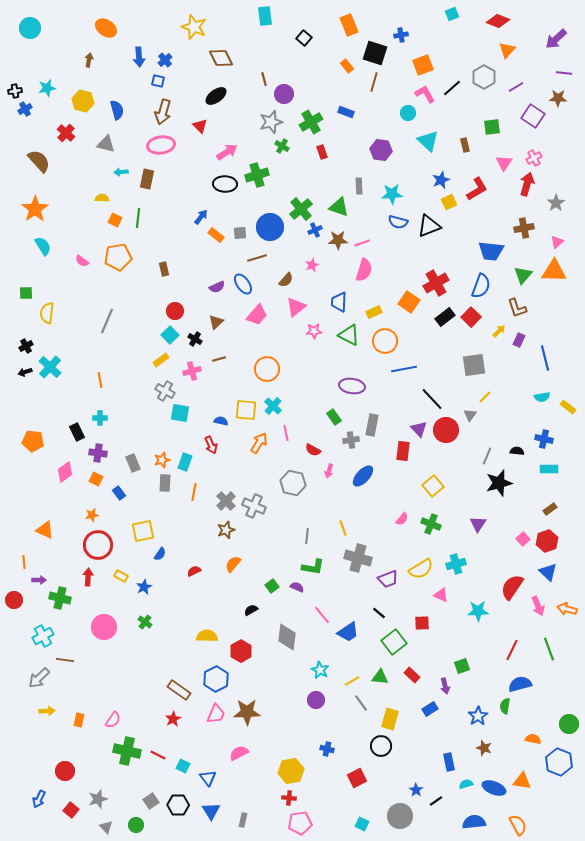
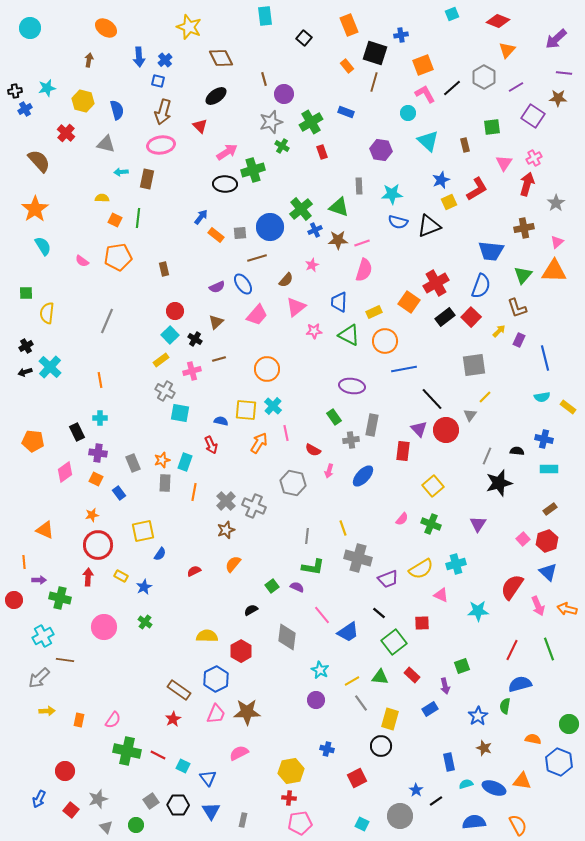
yellow star at (194, 27): moved 5 px left
green cross at (257, 175): moved 4 px left, 5 px up
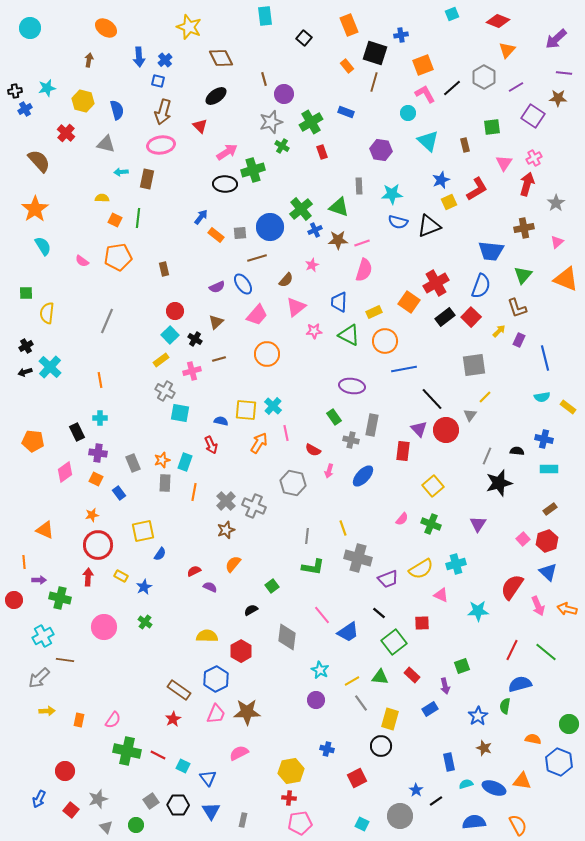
orange triangle at (554, 271): moved 12 px right, 8 px down; rotated 20 degrees clockwise
orange circle at (267, 369): moved 15 px up
gray cross at (351, 440): rotated 21 degrees clockwise
purple semicircle at (297, 587): moved 87 px left
green line at (549, 649): moved 3 px left, 3 px down; rotated 30 degrees counterclockwise
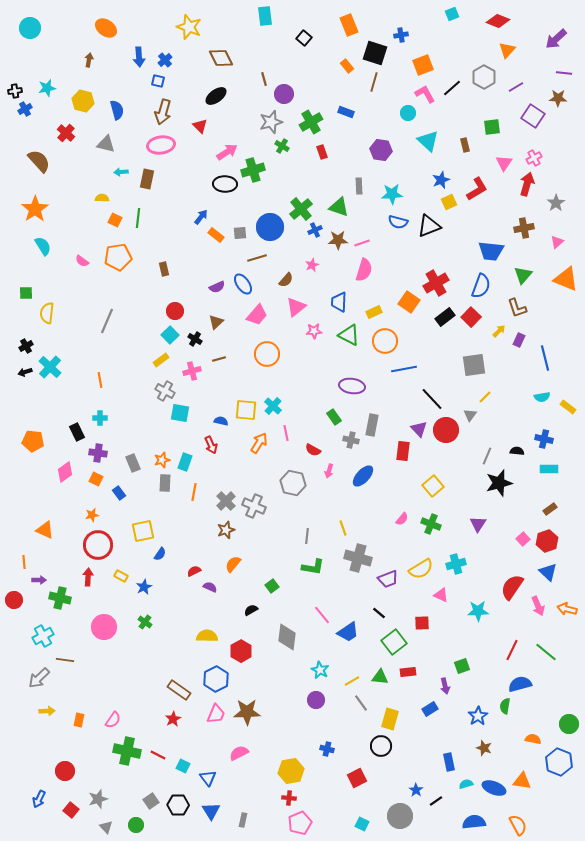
red rectangle at (412, 675): moved 4 px left, 3 px up; rotated 49 degrees counterclockwise
pink pentagon at (300, 823): rotated 15 degrees counterclockwise
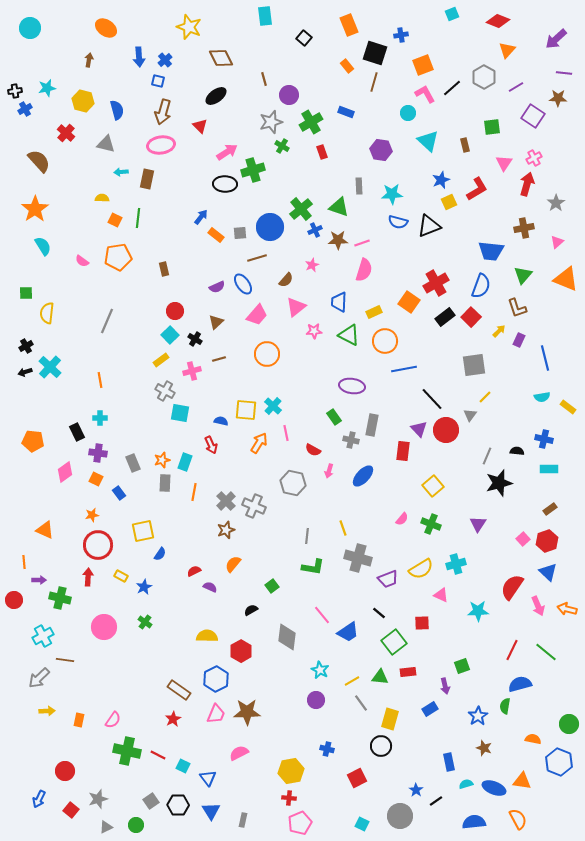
purple circle at (284, 94): moved 5 px right, 1 px down
orange semicircle at (518, 825): moved 6 px up
gray triangle at (106, 827): rotated 48 degrees clockwise
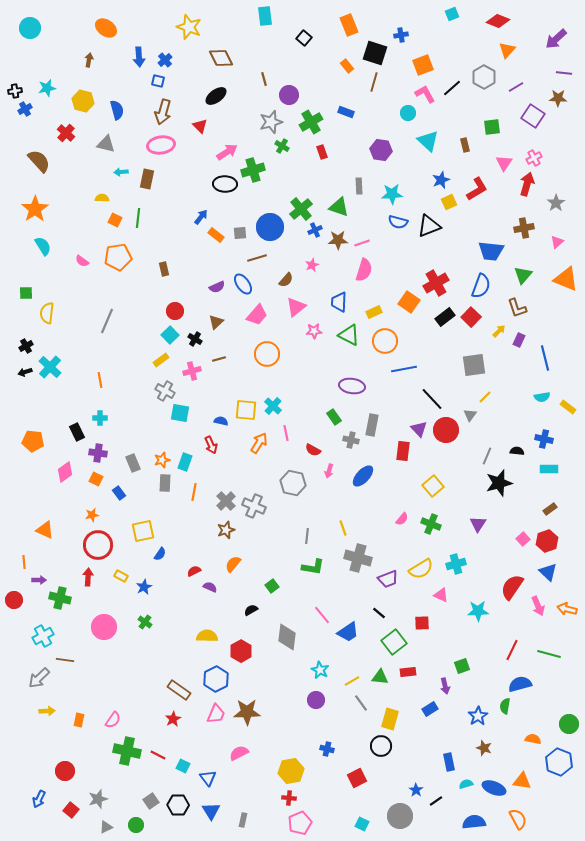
green line at (546, 652): moved 3 px right, 2 px down; rotated 25 degrees counterclockwise
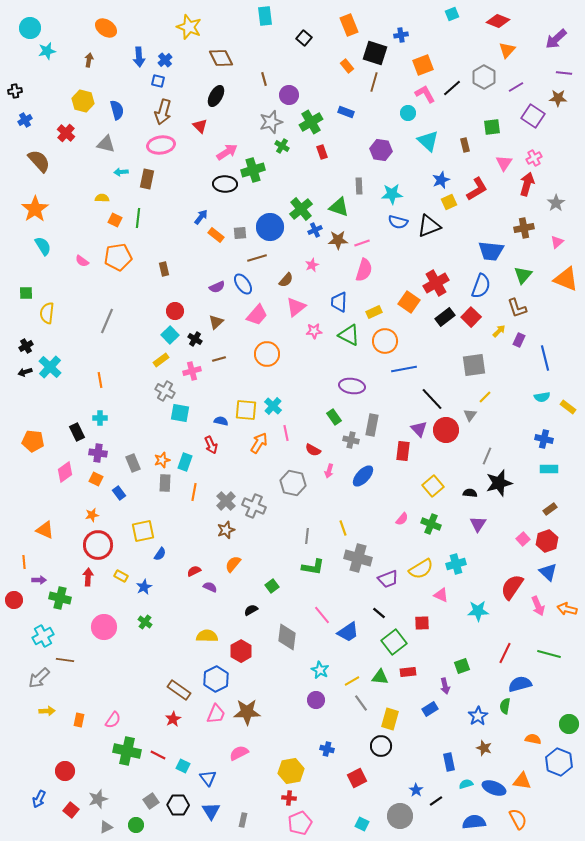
cyan star at (47, 88): moved 37 px up
black ellipse at (216, 96): rotated 25 degrees counterclockwise
blue cross at (25, 109): moved 11 px down
black semicircle at (517, 451): moved 47 px left, 42 px down
red line at (512, 650): moved 7 px left, 3 px down
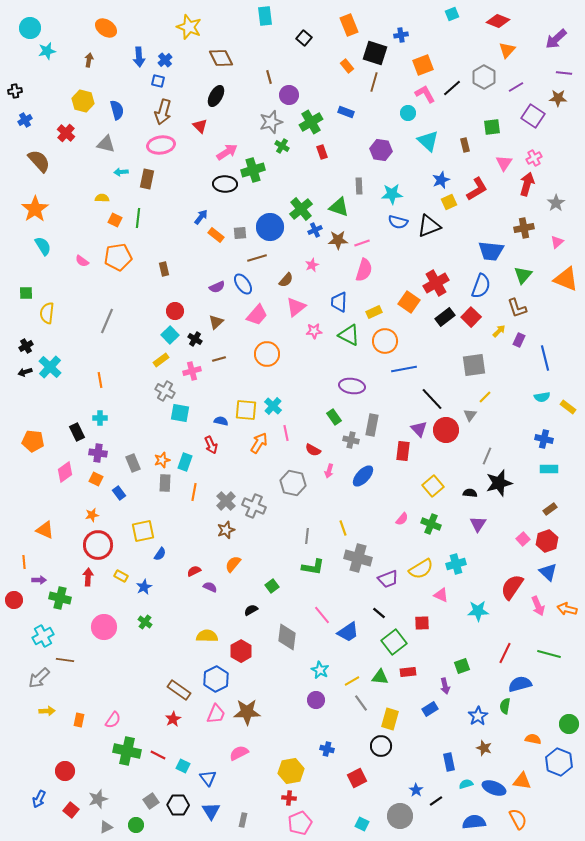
brown line at (264, 79): moved 5 px right, 2 px up
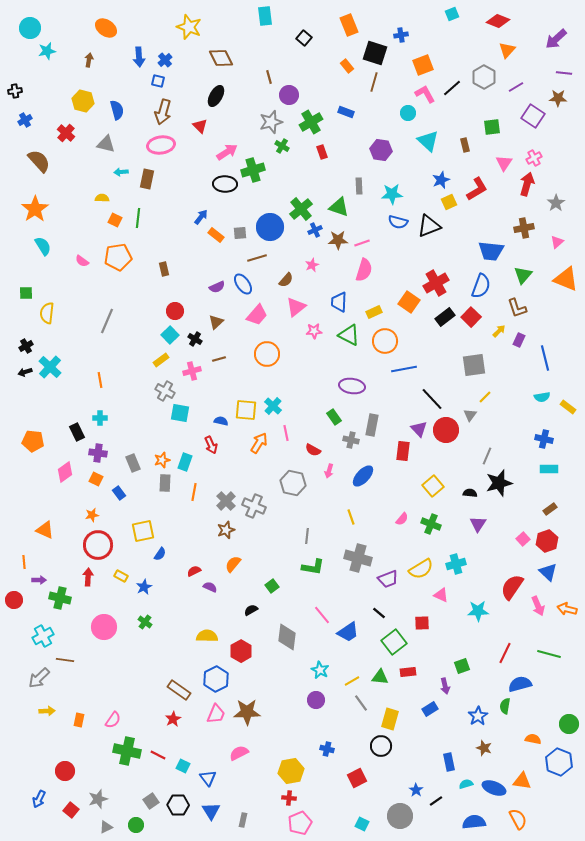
yellow line at (343, 528): moved 8 px right, 11 px up
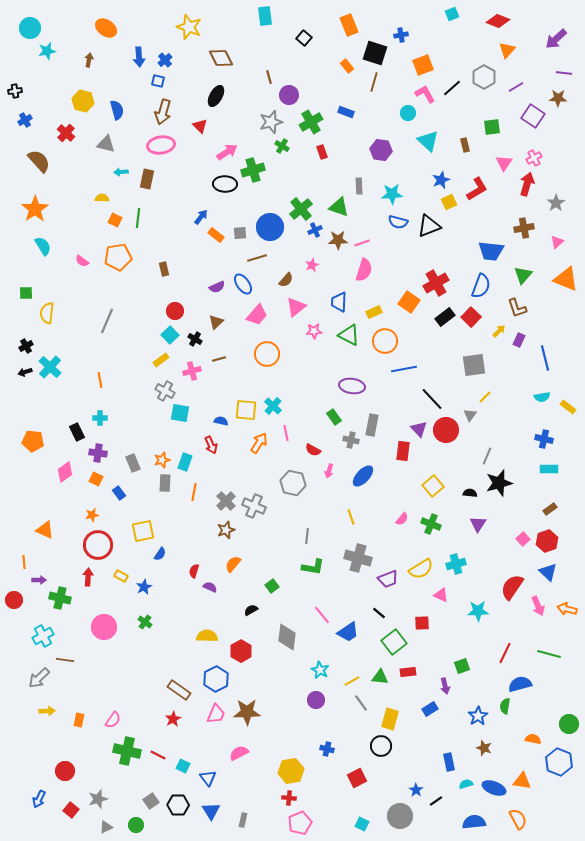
red semicircle at (194, 571): rotated 48 degrees counterclockwise
